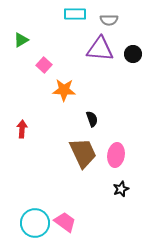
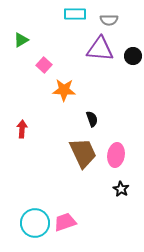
black circle: moved 2 px down
black star: rotated 21 degrees counterclockwise
pink trapezoid: rotated 55 degrees counterclockwise
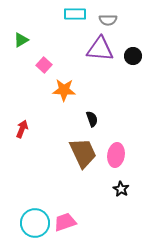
gray semicircle: moved 1 px left
red arrow: rotated 18 degrees clockwise
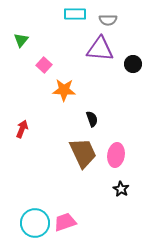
green triangle: rotated 21 degrees counterclockwise
black circle: moved 8 px down
